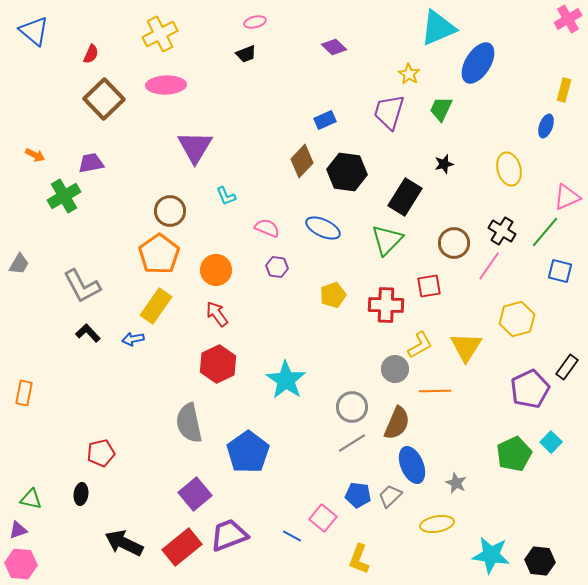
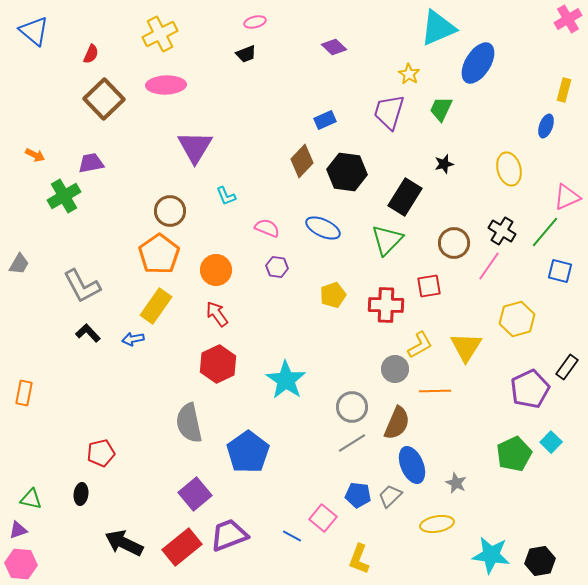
black hexagon at (540, 561): rotated 16 degrees counterclockwise
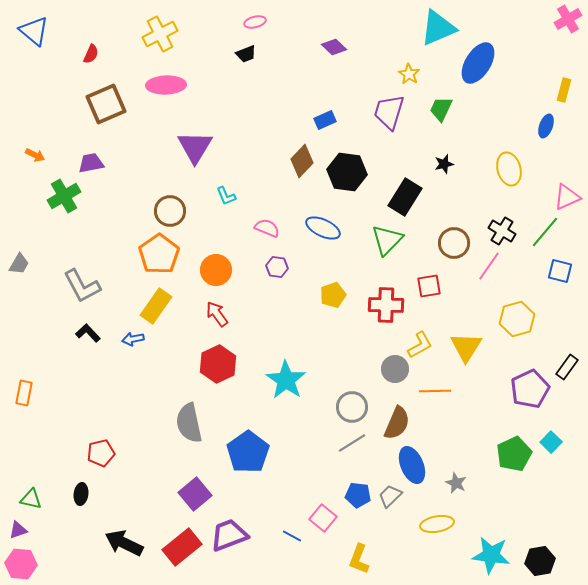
brown square at (104, 99): moved 2 px right, 5 px down; rotated 21 degrees clockwise
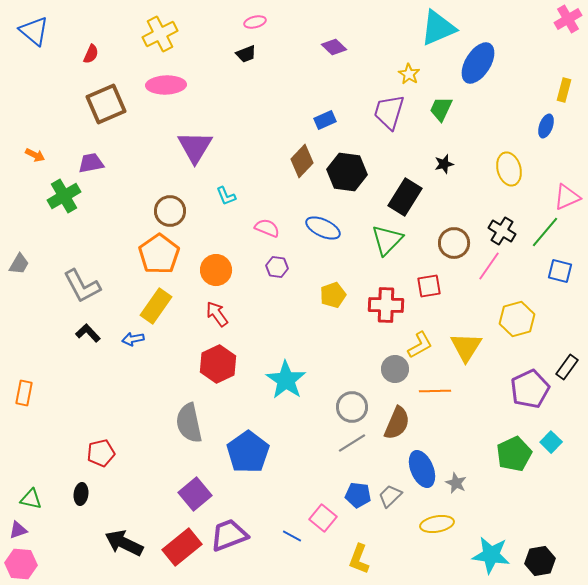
blue ellipse at (412, 465): moved 10 px right, 4 px down
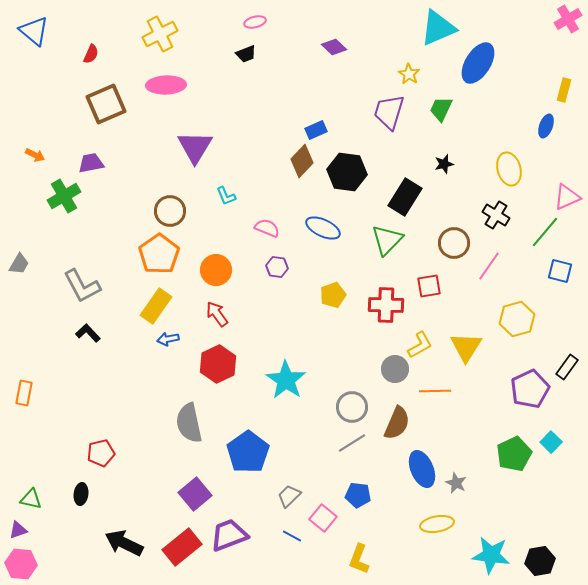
blue rectangle at (325, 120): moved 9 px left, 10 px down
black cross at (502, 231): moved 6 px left, 16 px up
blue arrow at (133, 339): moved 35 px right
gray trapezoid at (390, 496): moved 101 px left
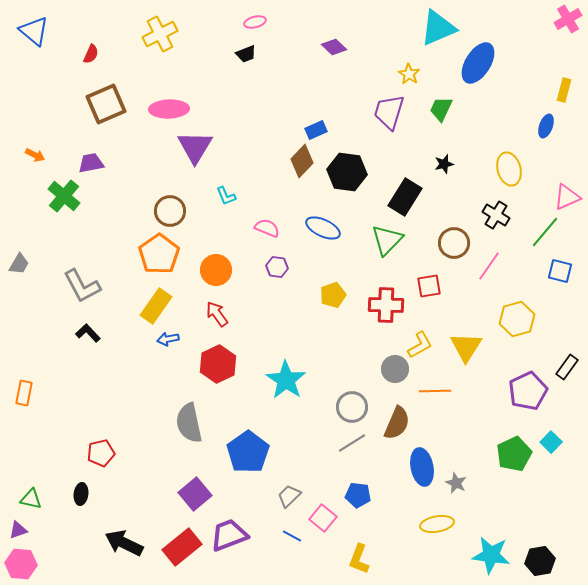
pink ellipse at (166, 85): moved 3 px right, 24 px down
green cross at (64, 196): rotated 20 degrees counterclockwise
purple pentagon at (530, 389): moved 2 px left, 2 px down
blue ellipse at (422, 469): moved 2 px up; rotated 12 degrees clockwise
